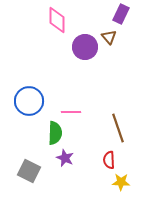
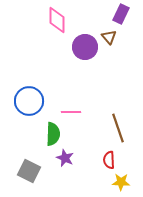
green semicircle: moved 2 px left, 1 px down
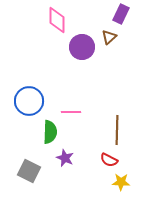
brown triangle: rotated 28 degrees clockwise
purple circle: moved 3 px left
brown line: moved 1 px left, 2 px down; rotated 20 degrees clockwise
green semicircle: moved 3 px left, 2 px up
red semicircle: rotated 60 degrees counterclockwise
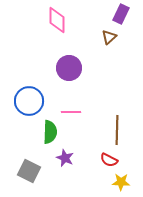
purple circle: moved 13 px left, 21 px down
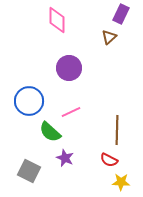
pink line: rotated 24 degrees counterclockwise
green semicircle: rotated 130 degrees clockwise
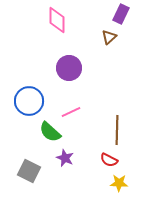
yellow star: moved 2 px left, 1 px down
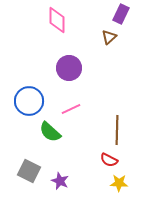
pink line: moved 3 px up
purple star: moved 5 px left, 23 px down
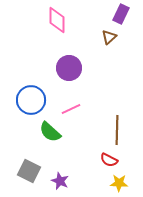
blue circle: moved 2 px right, 1 px up
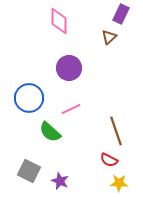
pink diamond: moved 2 px right, 1 px down
blue circle: moved 2 px left, 2 px up
brown line: moved 1 px left, 1 px down; rotated 20 degrees counterclockwise
